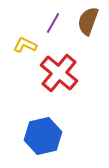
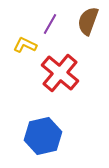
purple line: moved 3 px left, 1 px down
red cross: moved 1 px right
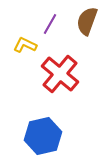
brown semicircle: moved 1 px left
red cross: moved 1 px down
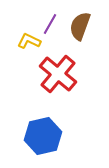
brown semicircle: moved 7 px left, 5 px down
yellow L-shape: moved 4 px right, 4 px up
red cross: moved 2 px left
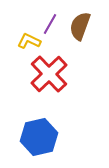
red cross: moved 9 px left; rotated 6 degrees clockwise
blue hexagon: moved 4 px left, 1 px down
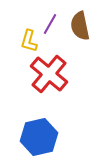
brown semicircle: rotated 32 degrees counterclockwise
yellow L-shape: rotated 100 degrees counterclockwise
red cross: rotated 6 degrees counterclockwise
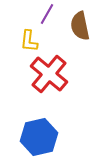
purple line: moved 3 px left, 10 px up
yellow L-shape: rotated 10 degrees counterclockwise
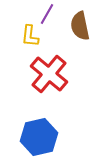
yellow L-shape: moved 1 px right, 5 px up
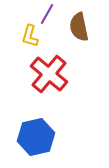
brown semicircle: moved 1 px left, 1 px down
yellow L-shape: rotated 10 degrees clockwise
blue hexagon: moved 3 px left
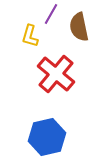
purple line: moved 4 px right
red cross: moved 7 px right
blue hexagon: moved 11 px right
